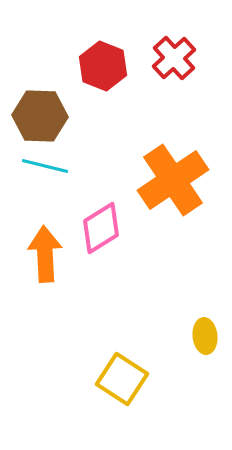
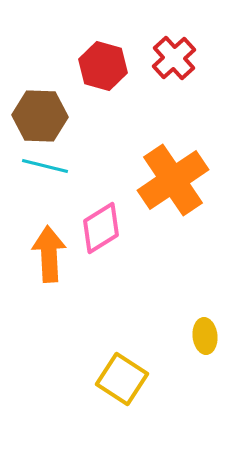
red hexagon: rotated 6 degrees counterclockwise
orange arrow: moved 4 px right
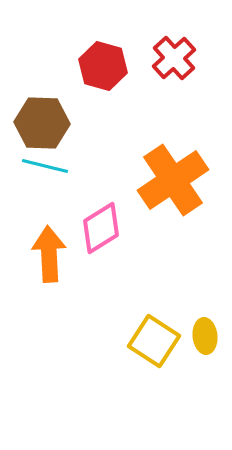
brown hexagon: moved 2 px right, 7 px down
yellow square: moved 32 px right, 38 px up
